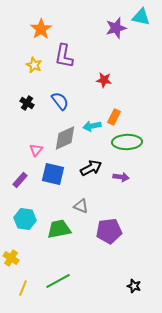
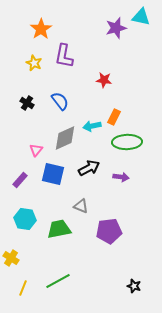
yellow star: moved 2 px up
black arrow: moved 2 px left
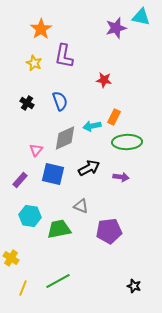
blue semicircle: rotated 18 degrees clockwise
cyan hexagon: moved 5 px right, 3 px up
